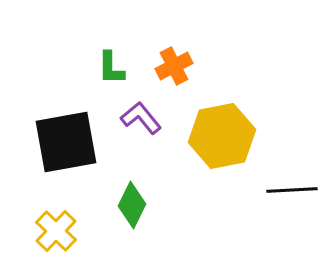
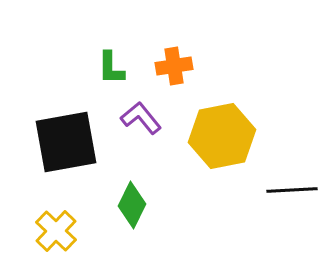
orange cross: rotated 18 degrees clockwise
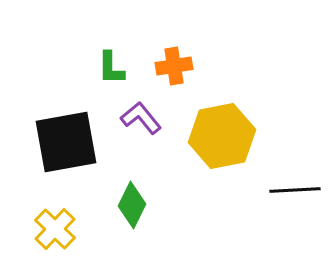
black line: moved 3 px right
yellow cross: moved 1 px left, 2 px up
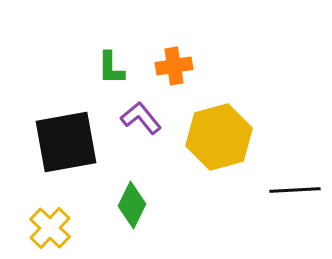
yellow hexagon: moved 3 px left, 1 px down; rotated 4 degrees counterclockwise
yellow cross: moved 5 px left, 1 px up
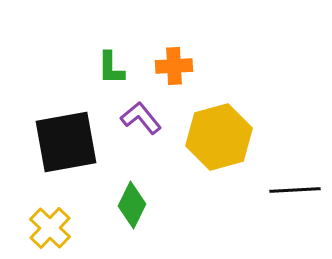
orange cross: rotated 6 degrees clockwise
